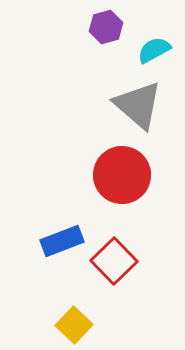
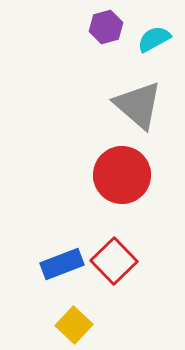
cyan semicircle: moved 11 px up
blue rectangle: moved 23 px down
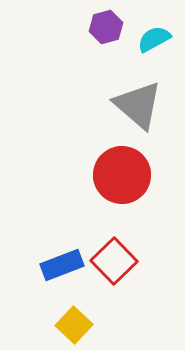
blue rectangle: moved 1 px down
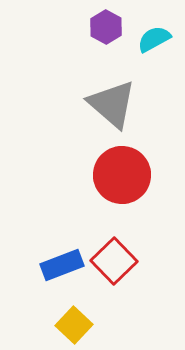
purple hexagon: rotated 16 degrees counterclockwise
gray triangle: moved 26 px left, 1 px up
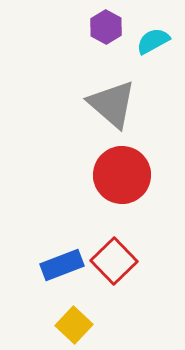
cyan semicircle: moved 1 px left, 2 px down
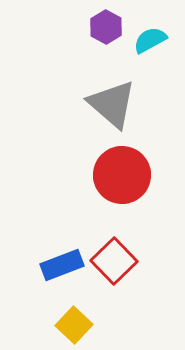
cyan semicircle: moved 3 px left, 1 px up
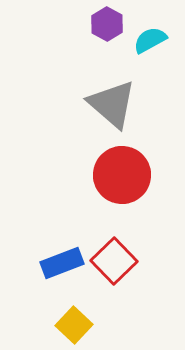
purple hexagon: moved 1 px right, 3 px up
blue rectangle: moved 2 px up
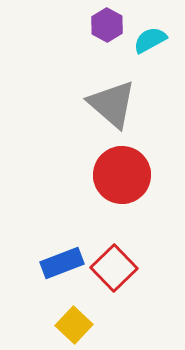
purple hexagon: moved 1 px down
red square: moved 7 px down
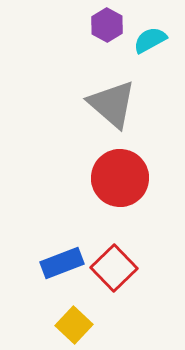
red circle: moved 2 px left, 3 px down
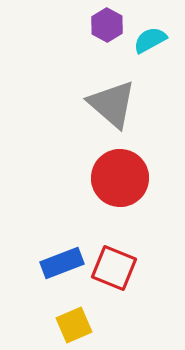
red square: rotated 24 degrees counterclockwise
yellow square: rotated 24 degrees clockwise
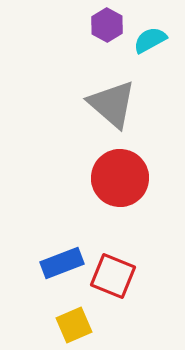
red square: moved 1 px left, 8 px down
